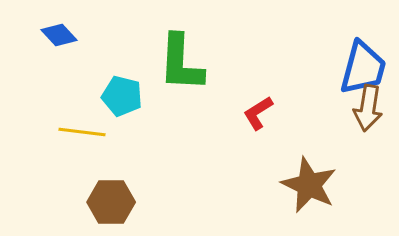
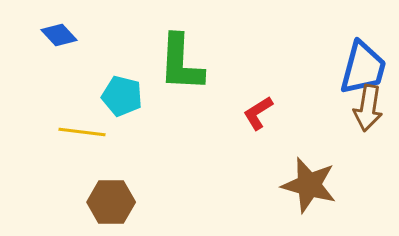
brown star: rotated 10 degrees counterclockwise
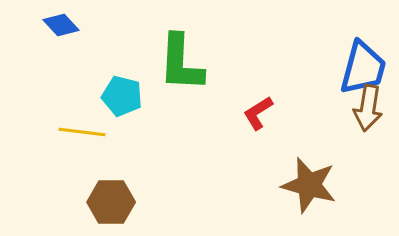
blue diamond: moved 2 px right, 10 px up
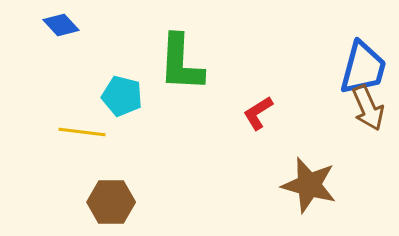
brown arrow: rotated 33 degrees counterclockwise
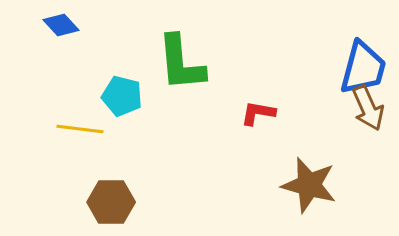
green L-shape: rotated 8 degrees counterclockwise
red L-shape: rotated 42 degrees clockwise
yellow line: moved 2 px left, 3 px up
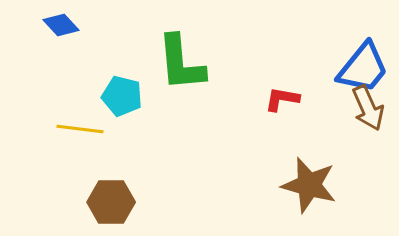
blue trapezoid: rotated 24 degrees clockwise
red L-shape: moved 24 px right, 14 px up
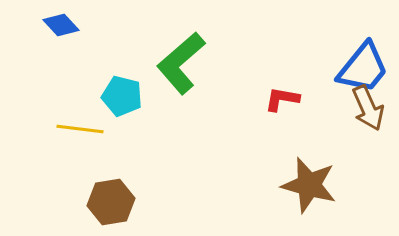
green L-shape: rotated 54 degrees clockwise
brown hexagon: rotated 9 degrees counterclockwise
